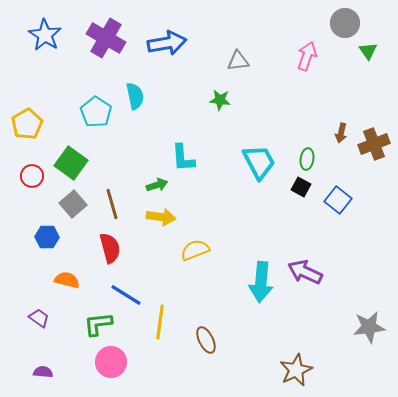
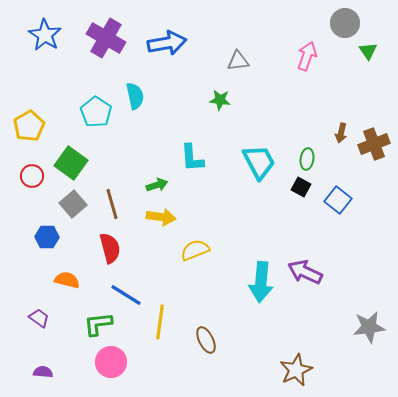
yellow pentagon: moved 2 px right, 2 px down
cyan L-shape: moved 9 px right
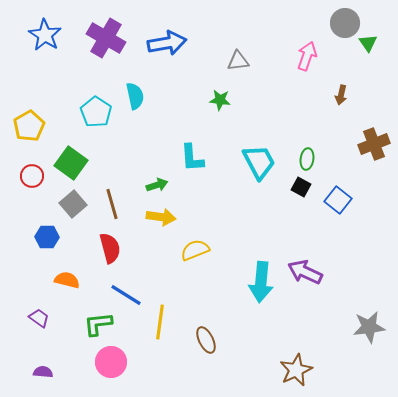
green triangle: moved 8 px up
brown arrow: moved 38 px up
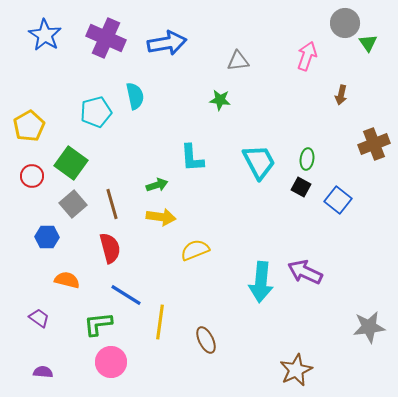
purple cross: rotated 6 degrees counterclockwise
cyan pentagon: rotated 24 degrees clockwise
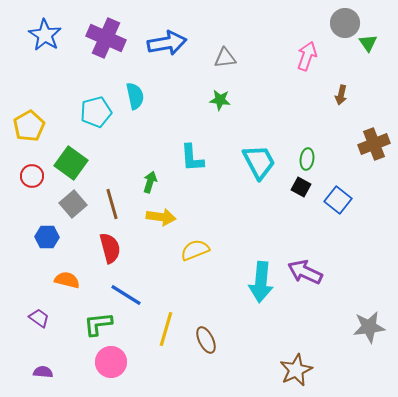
gray triangle: moved 13 px left, 3 px up
green arrow: moved 7 px left, 3 px up; rotated 55 degrees counterclockwise
yellow line: moved 6 px right, 7 px down; rotated 8 degrees clockwise
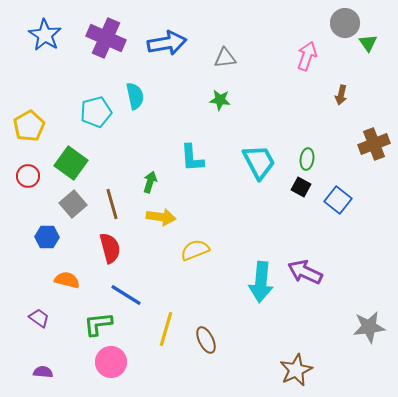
red circle: moved 4 px left
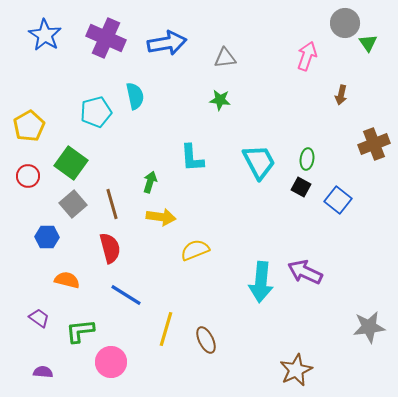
green L-shape: moved 18 px left, 7 px down
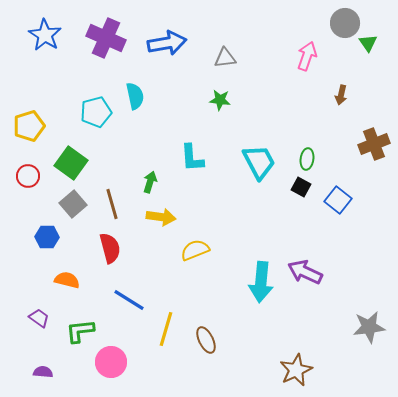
yellow pentagon: rotated 12 degrees clockwise
blue line: moved 3 px right, 5 px down
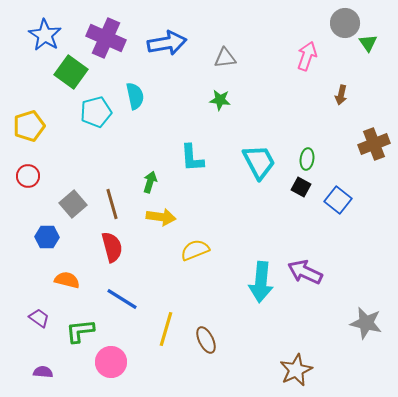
green square: moved 91 px up
red semicircle: moved 2 px right, 1 px up
blue line: moved 7 px left, 1 px up
gray star: moved 3 px left, 4 px up; rotated 20 degrees clockwise
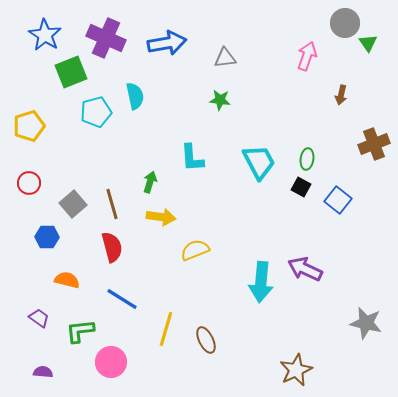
green square: rotated 32 degrees clockwise
red circle: moved 1 px right, 7 px down
purple arrow: moved 3 px up
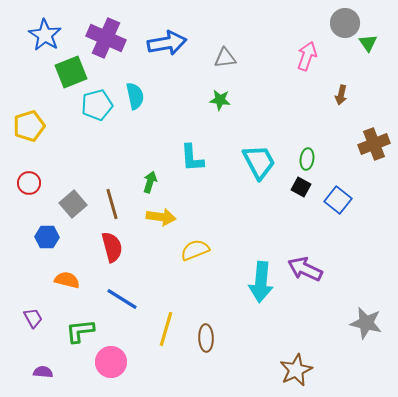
cyan pentagon: moved 1 px right, 7 px up
purple trapezoid: moved 6 px left; rotated 25 degrees clockwise
brown ellipse: moved 2 px up; rotated 24 degrees clockwise
